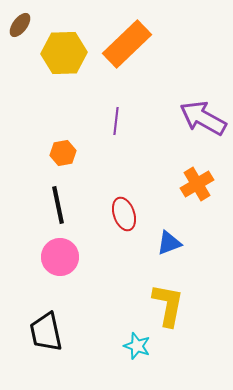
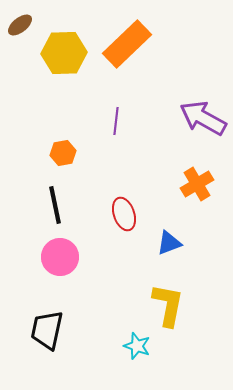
brown ellipse: rotated 15 degrees clockwise
black line: moved 3 px left
black trapezoid: moved 1 px right, 2 px up; rotated 24 degrees clockwise
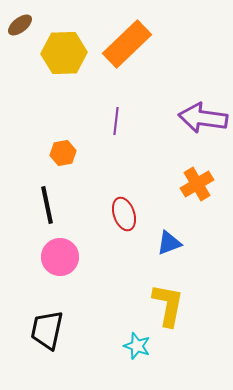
purple arrow: rotated 21 degrees counterclockwise
black line: moved 8 px left
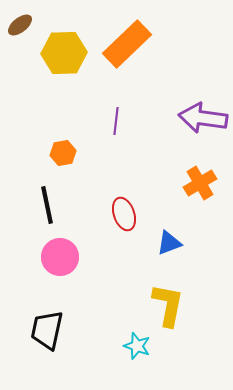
orange cross: moved 3 px right, 1 px up
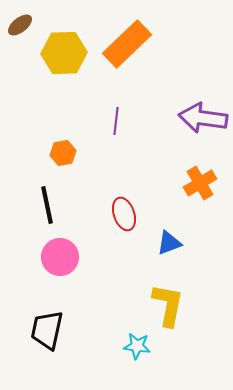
cyan star: rotated 12 degrees counterclockwise
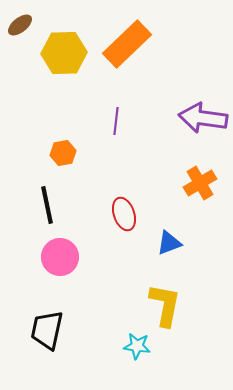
yellow L-shape: moved 3 px left
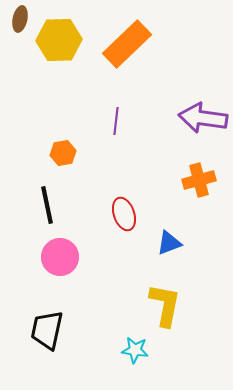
brown ellipse: moved 6 px up; rotated 40 degrees counterclockwise
yellow hexagon: moved 5 px left, 13 px up
orange cross: moved 1 px left, 3 px up; rotated 16 degrees clockwise
cyan star: moved 2 px left, 4 px down
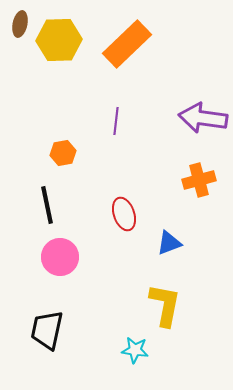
brown ellipse: moved 5 px down
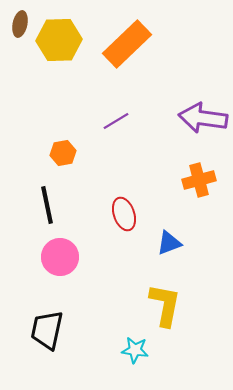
purple line: rotated 52 degrees clockwise
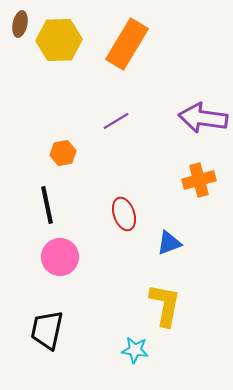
orange rectangle: rotated 15 degrees counterclockwise
